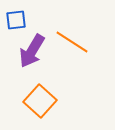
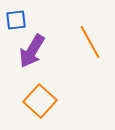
orange line: moved 18 px right; rotated 28 degrees clockwise
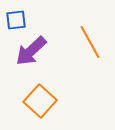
purple arrow: moved 1 px left; rotated 16 degrees clockwise
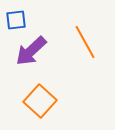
orange line: moved 5 px left
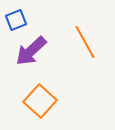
blue square: rotated 15 degrees counterclockwise
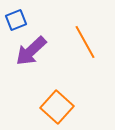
orange square: moved 17 px right, 6 px down
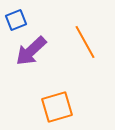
orange square: rotated 32 degrees clockwise
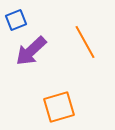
orange square: moved 2 px right
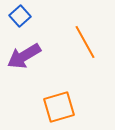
blue square: moved 4 px right, 4 px up; rotated 20 degrees counterclockwise
purple arrow: moved 7 px left, 5 px down; rotated 12 degrees clockwise
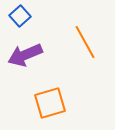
purple arrow: moved 1 px right, 1 px up; rotated 8 degrees clockwise
orange square: moved 9 px left, 4 px up
